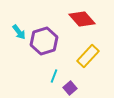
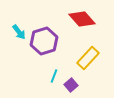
yellow rectangle: moved 2 px down
purple square: moved 1 px right, 3 px up
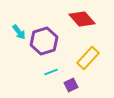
cyan line: moved 3 px left, 4 px up; rotated 48 degrees clockwise
purple square: rotated 16 degrees clockwise
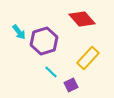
cyan line: rotated 64 degrees clockwise
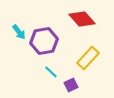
purple hexagon: rotated 8 degrees clockwise
